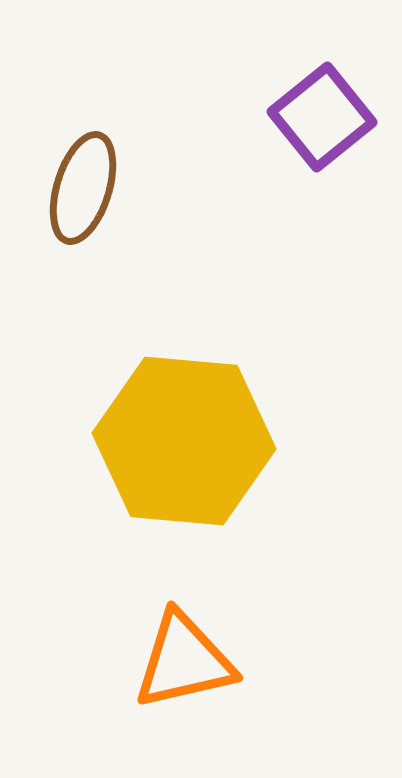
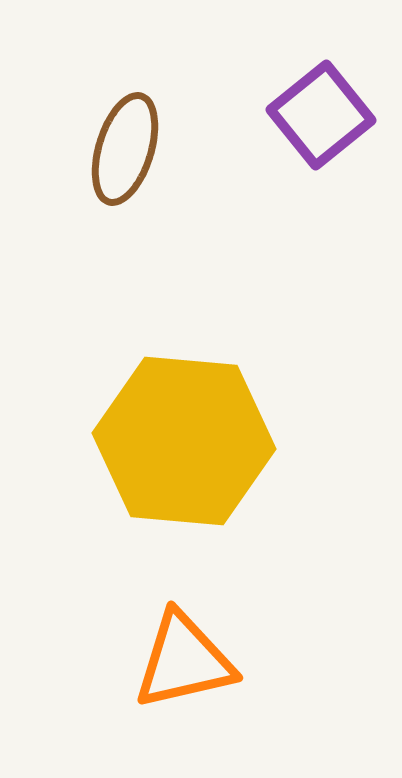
purple square: moved 1 px left, 2 px up
brown ellipse: moved 42 px right, 39 px up
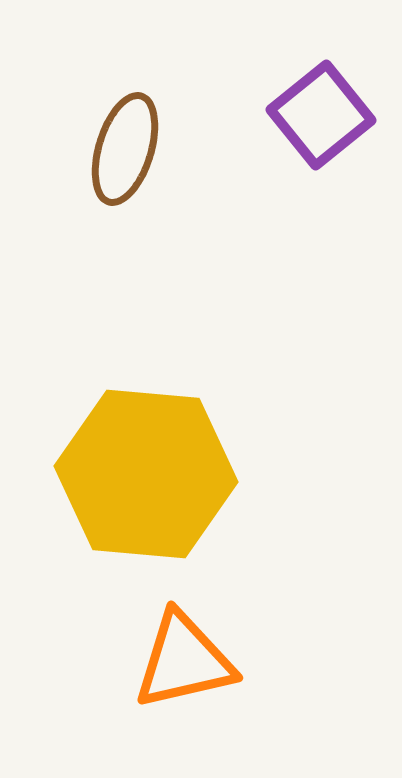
yellow hexagon: moved 38 px left, 33 px down
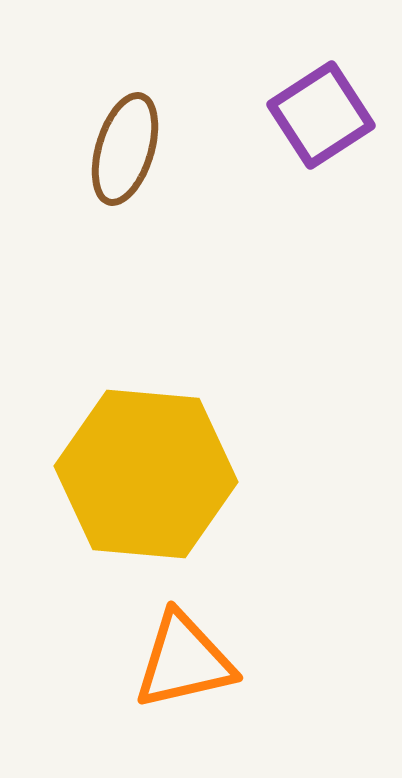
purple square: rotated 6 degrees clockwise
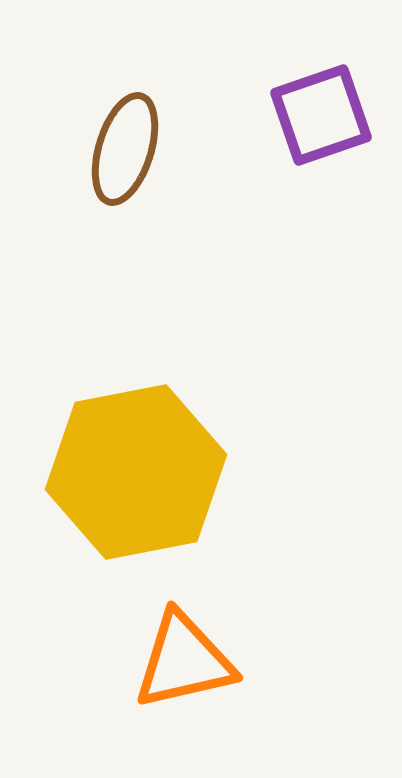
purple square: rotated 14 degrees clockwise
yellow hexagon: moved 10 px left, 2 px up; rotated 16 degrees counterclockwise
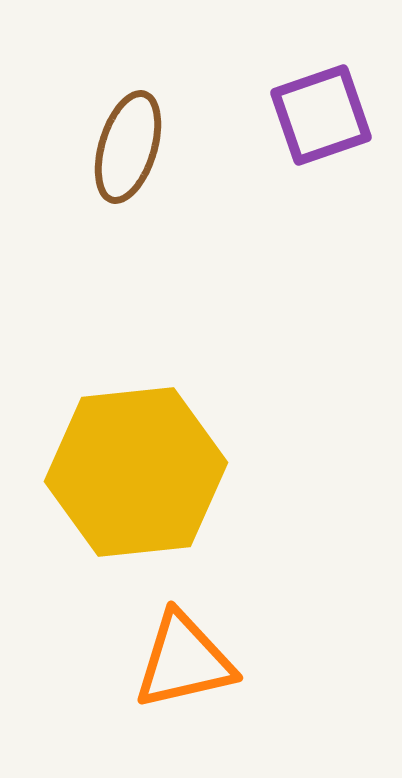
brown ellipse: moved 3 px right, 2 px up
yellow hexagon: rotated 5 degrees clockwise
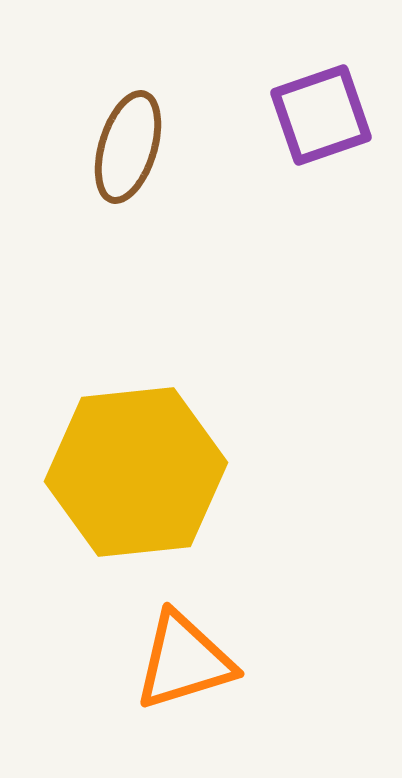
orange triangle: rotated 4 degrees counterclockwise
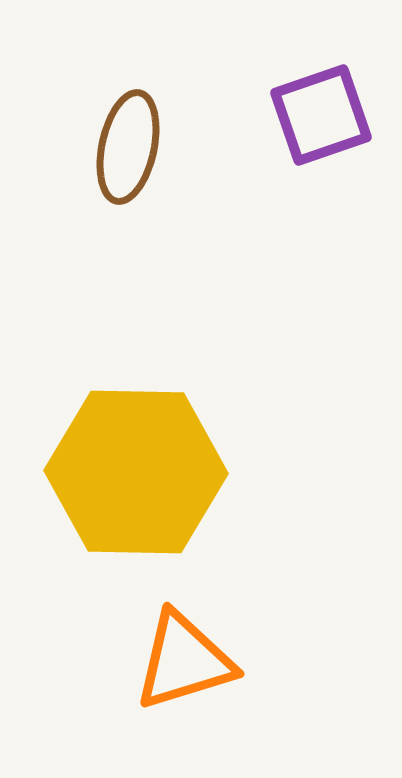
brown ellipse: rotated 5 degrees counterclockwise
yellow hexagon: rotated 7 degrees clockwise
